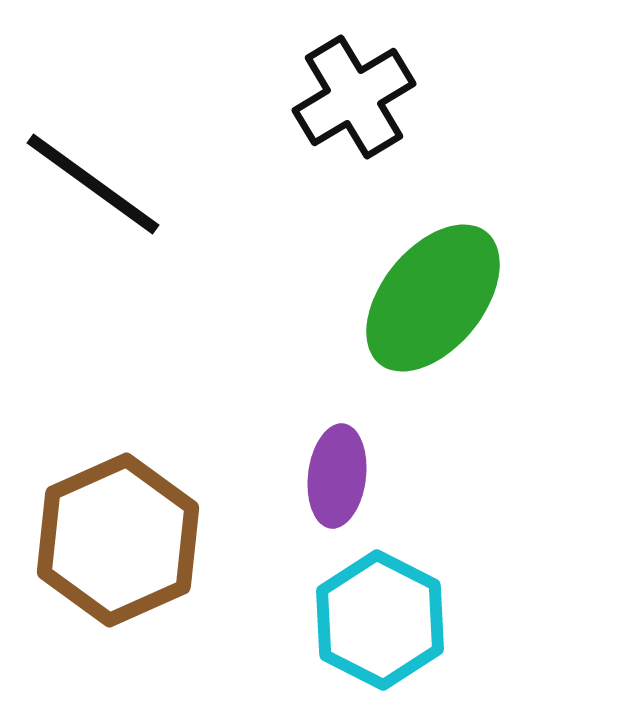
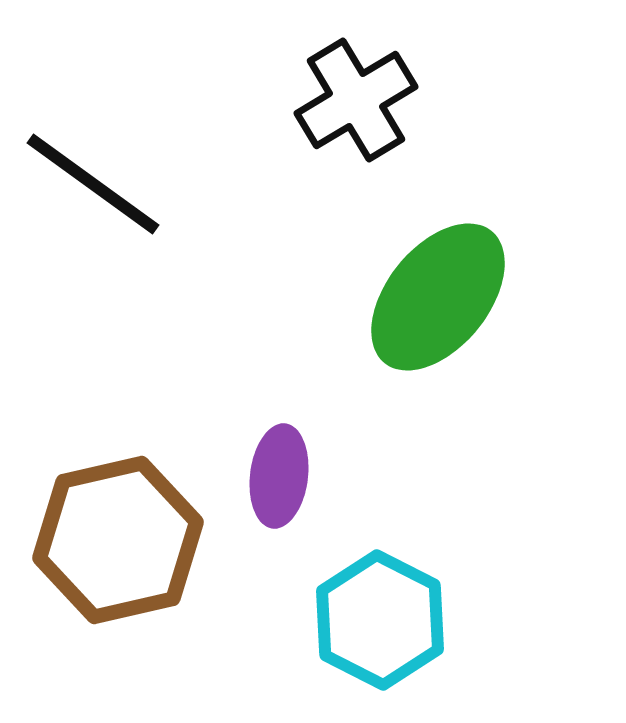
black cross: moved 2 px right, 3 px down
green ellipse: moved 5 px right, 1 px up
purple ellipse: moved 58 px left
brown hexagon: rotated 11 degrees clockwise
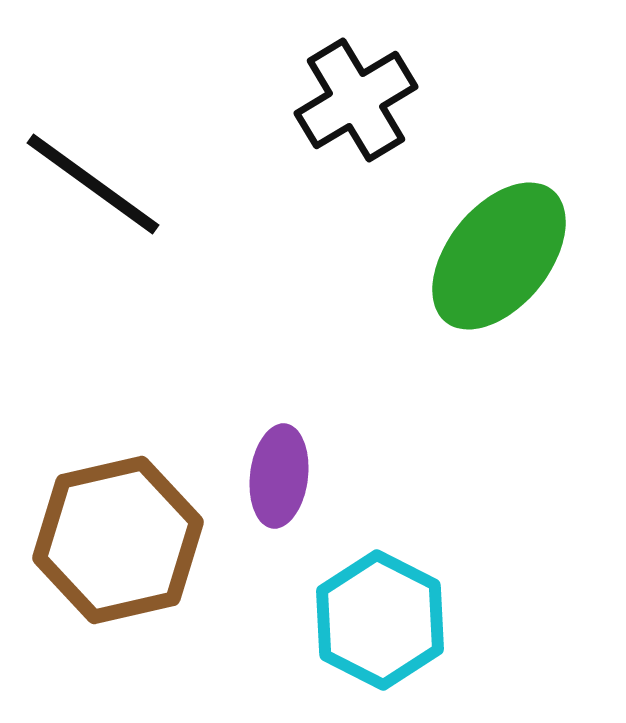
green ellipse: moved 61 px right, 41 px up
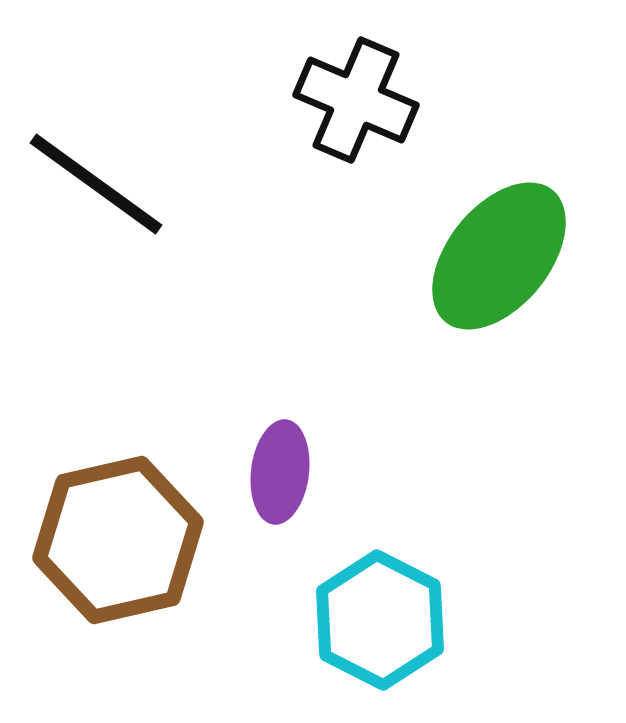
black cross: rotated 36 degrees counterclockwise
black line: moved 3 px right
purple ellipse: moved 1 px right, 4 px up
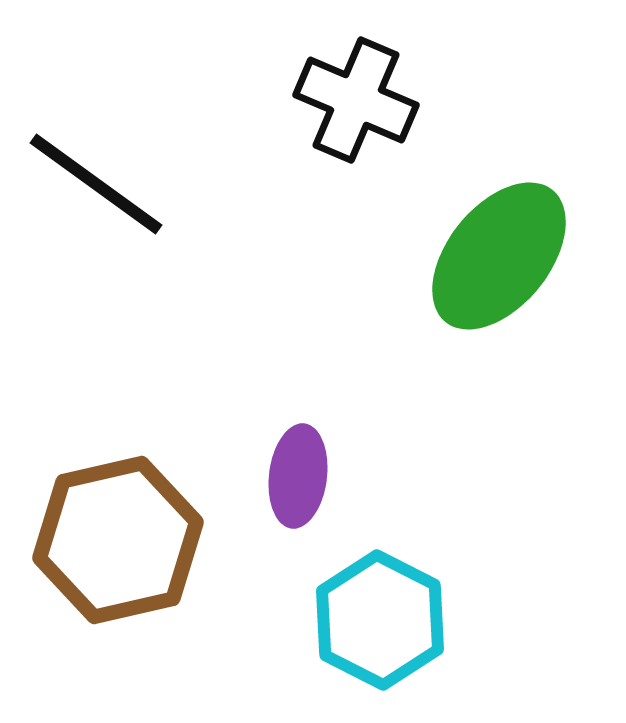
purple ellipse: moved 18 px right, 4 px down
